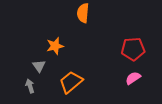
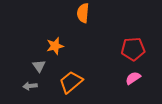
gray arrow: rotated 80 degrees counterclockwise
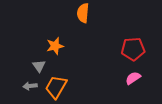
orange trapezoid: moved 15 px left, 5 px down; rotated 20 degrees counterclockwise
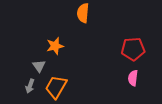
pink semicircle: rotated 49 degrees counterclockwise
gray arrow: rotated 64 degrees counterclockwise
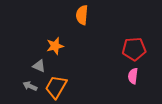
orange semicircle: moved 1 px left, 2 px down
red pentagon: moved 1 px right
gray triangle: rotated 32 degrees counterclockwise
pink semicircle: moved 2 px up
gray arrow: rotated 96 degrees clockwise
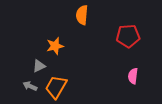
red pentagon: moved 6 px left, 13 px up
gray triangle: rotated 48 degrees counterclockwise
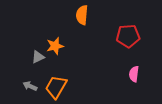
gray triangle: moved 1 px left, 9 px up
pink semicircle: moved 1 px right, 2 px up
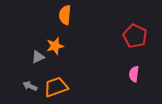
orange semicircle: moved 17 px left
red pentagon: moved 7 px right; rotated 30 degrees clockwise
orange trapezoid: rotated 40 degrees clockwise
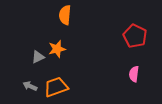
orange star: moved 2 px right, 3 px down
